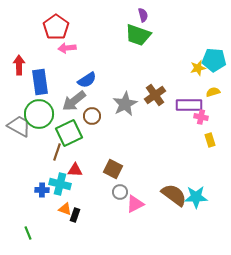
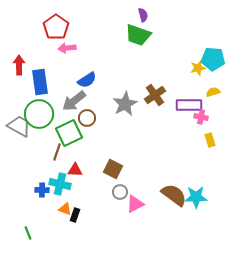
cyan pentagon: moved 1 px left, 1 px up
brown circle: moved 5 px left, 2 px down
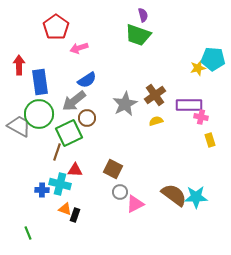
pink arrow: moved 12 px right; rotated 12 degrees counterclockwise
yellow semicircle: moved 57 px left, 29 px down
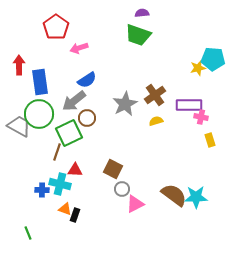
purple semicircle: moved 1 px left, 2 px up; rotated 80 degrees counterclockwise
gray circle: moved 2 px right, 3 px up
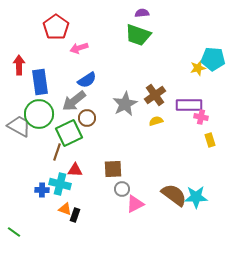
brown square: rotated 30 degrees counterclockwise
green line: moved 14 px left, 1 px up; rotated 32 degrees counterclockwise
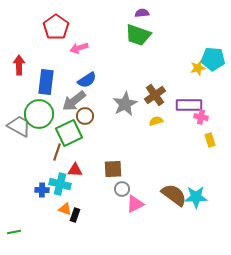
blue rectangle: moved 6 px right; rotated 15 degrees clockwise
brown circle: moved 2 px left, 2 px up
green line: rotated 48 degrees counterclockwise
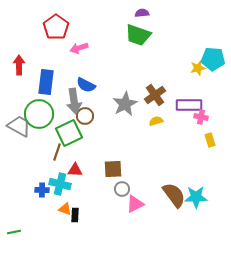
blue semicircle: moved 1 px left, 5 px down; rotated 60 degrees clockwise
gray arrow: rotated 60 degrees counterclockwise
brown semicircle: rotated 16 degrees clockwise
black rectangle: rotated 16 degrees counterclockwise
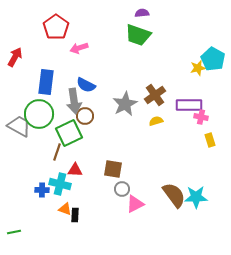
cyan pentagon: rotated 25 degrees clockwise
red arrow: moved 4 px left, 8 px up; rotated 30 degrees clockwise
brown square: rotated 12 degrees clockwise
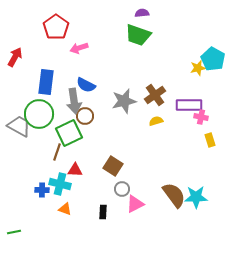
gray star: moved 1 px left, 3 px up; rotated 15 degrees clockwise
brown square: moved 3 px up; rotated 24 degrees clockwise
black rectangle: moved 28 px right, 3 px up
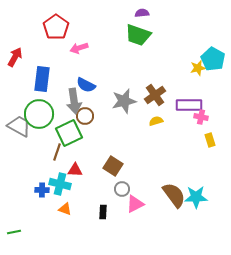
blue rectangle: moved 4 px left, 3 px up
